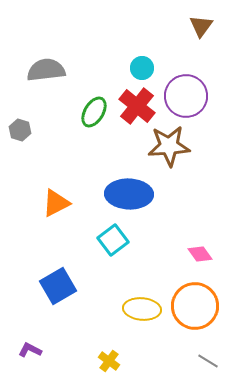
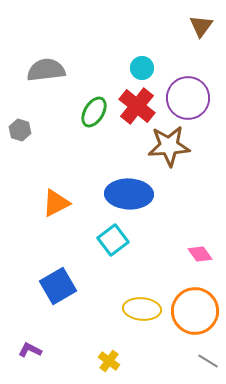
purple circle: moved 2 px right, 2 px down
orange circle: moved 5 px down
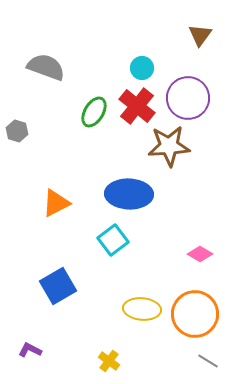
brown triangle: moved 1 px left, 9 px down
gray semicircle: moved 3 px up; rotated 27 degrees clockwise
gray hexagon: moved 3 px left, 1 px down
pink diamond: rotated 25 degrees counterclockwise
orange circle: moved 3 px down
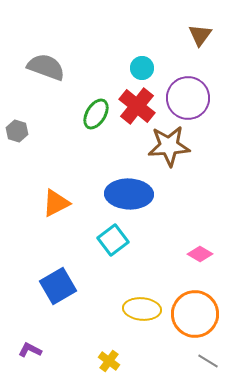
green ellipse: moved 2 px right, 2 px down
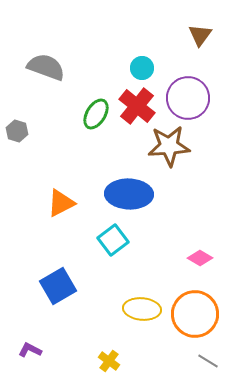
orange triangle: moved 5 px right
pink diamond: moved 4 px down
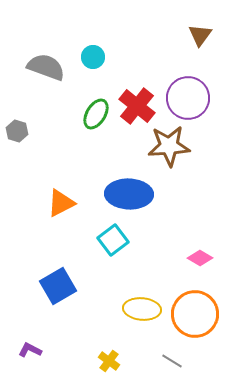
cyan circle: moved 49 px left, 11 px up
gray line: moved 36 px left
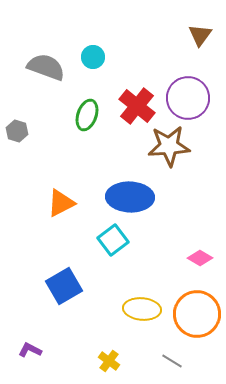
green ellipse: moved 9 px left, 1 px down; rotated 12 degrees counterclockwise
blue ellipse: moved 1 px right, 3 px down
blue square: moved 6 px right
orange circle: moved 2 px right
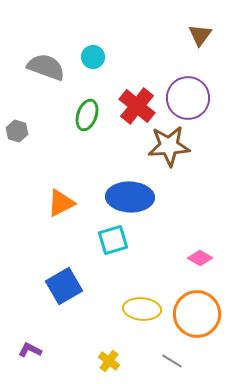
cyan square: rotated 20 degrees clockwise
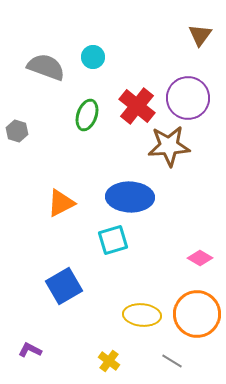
yellow ellipse: moved 6 px down
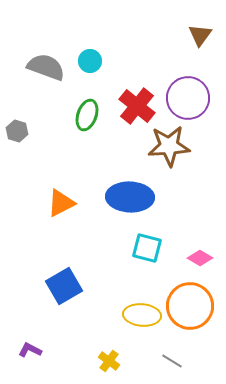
cyan circle: moved 3 px left, 4 px down
cyan square: moved 34 px right, 8 px down; rotated 32 degrees clockwise
orange circle: moved 7 px left, 8 px up
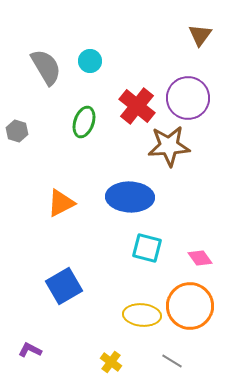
gray semicircle: rotated 39 degrees clockwise
green ellipse: moved 3 px left, 7 px down
pink diamond: rotated 25 degrees clockwise
yellow cross: moved 2 px right, 1 px down
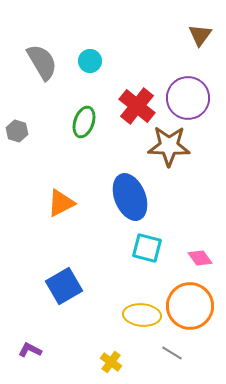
gray semicircle: moved 4 px left, 5 px up
brown star: rotated 6 degrees clockwise
blue ellipse: rotated 66 degrees clockwise
gray line: moved 8 px up
